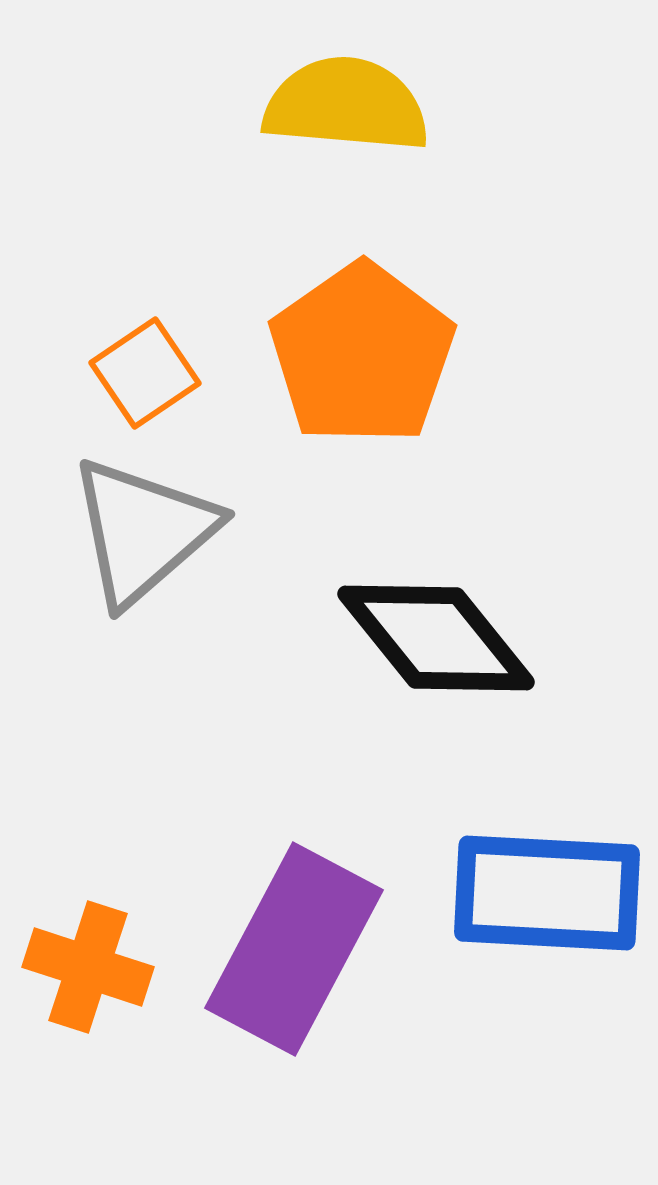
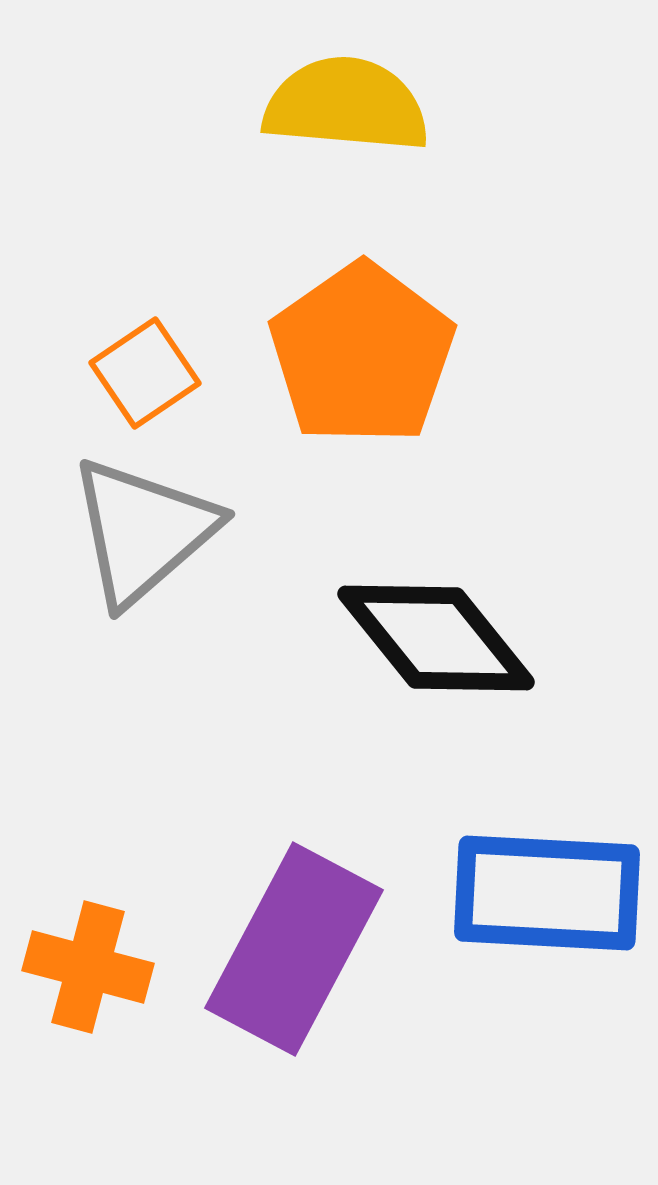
orange cross: rotated 3 degrees counterclockwise
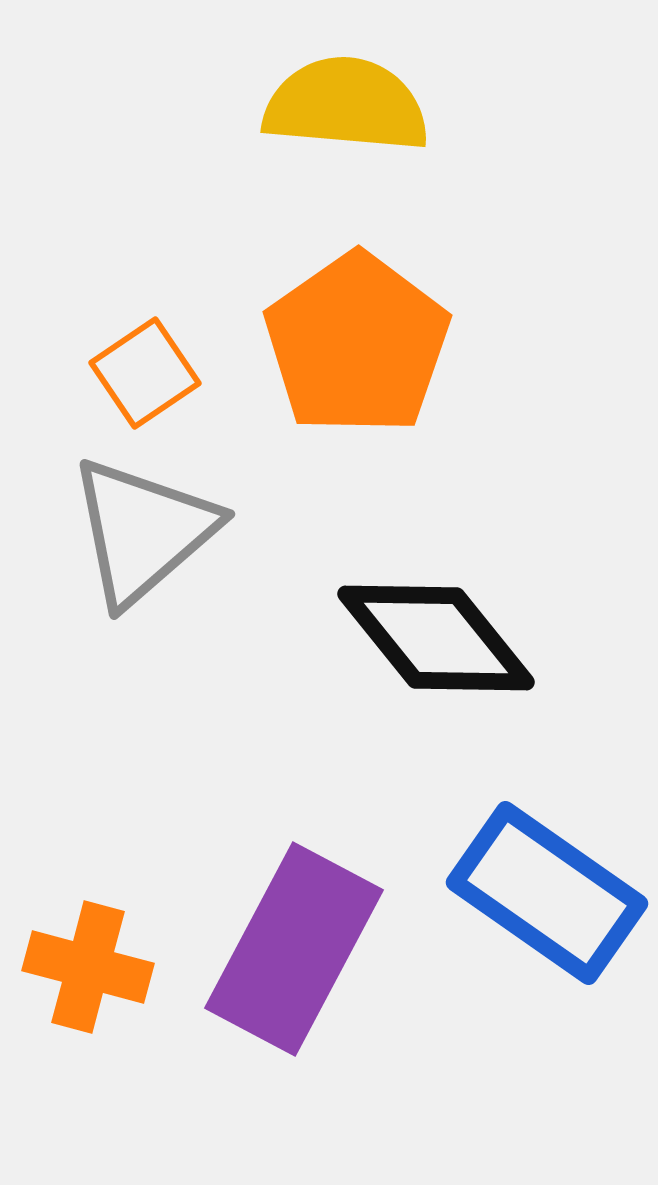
orange pentagon: moved 5 px left, 10 px up
blue rectangle: rotated 32 degrees clockwise
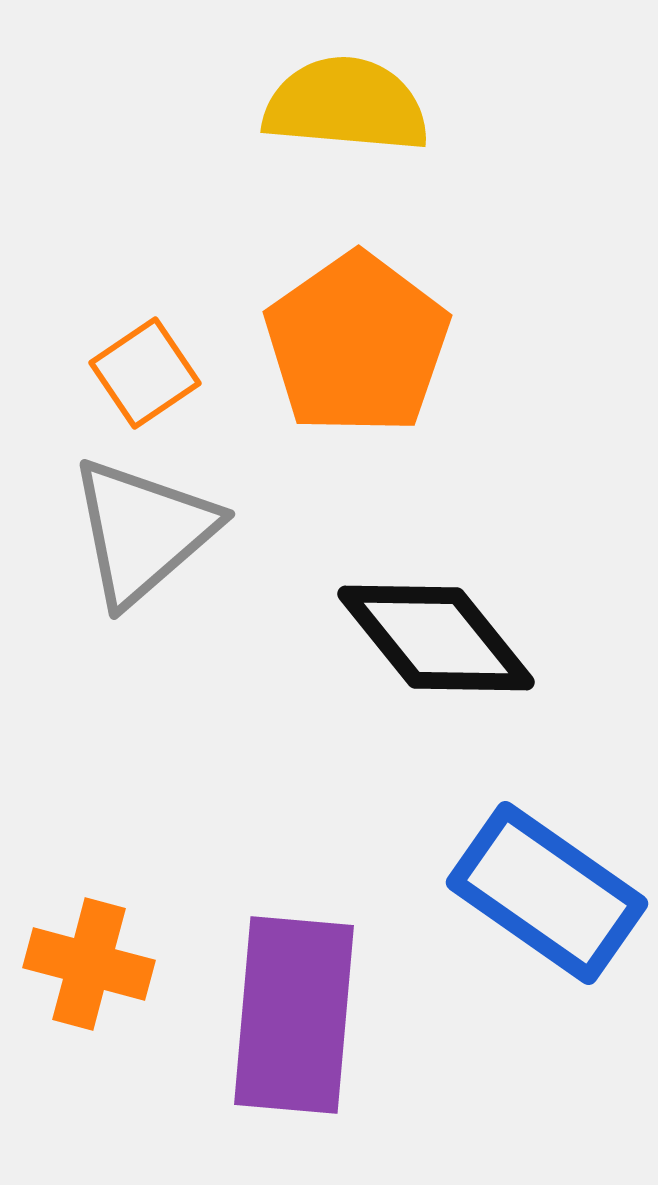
purple rectangle: moved 66 px down; rotated 23 degrees counterclockwise
orange cross: moved 1 px right, 3 px up
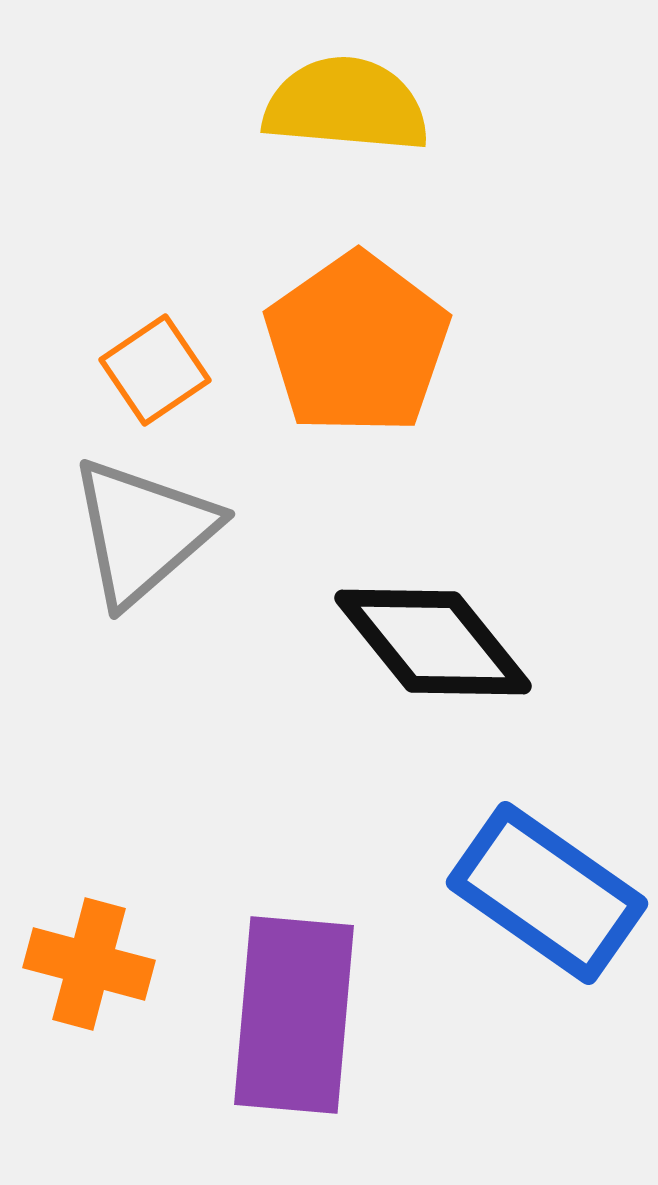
orange square: moved 10 px right, 3 px up
black diamond: moved 3 px left, 4 px down
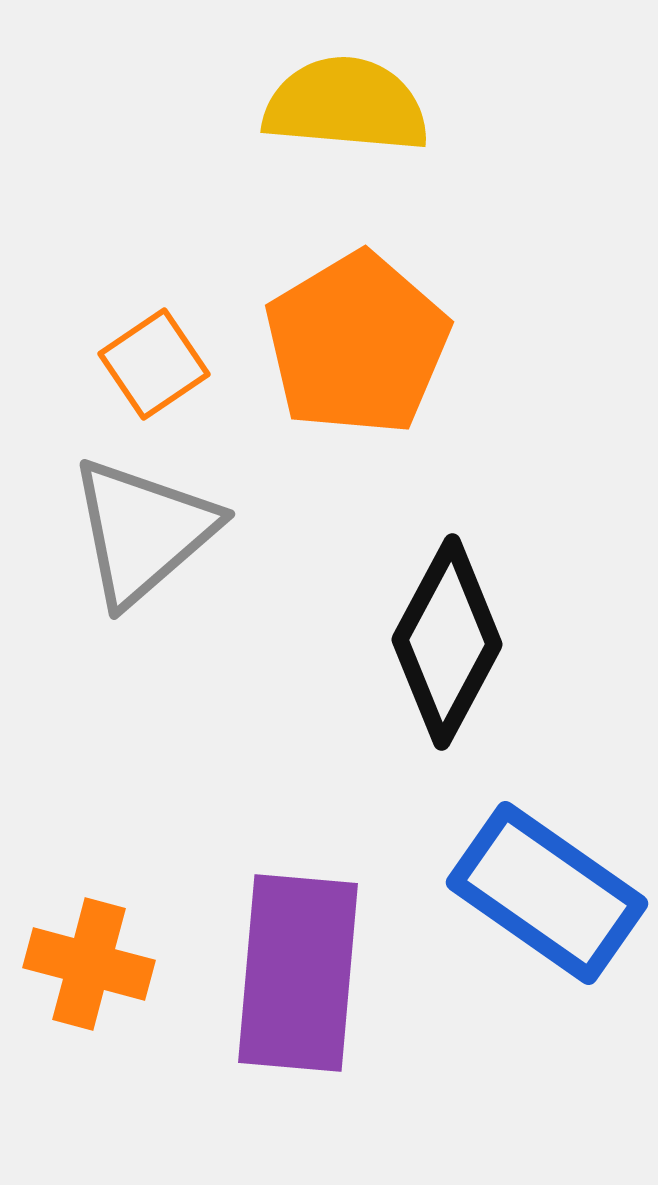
orange pentagon: rotated 4 degrees clockwise
orange square: moved 1 px left, 6 px up
black diamond: moved 14 px right; rotated 67 degrees clockwise
purple rectangle: moved 4 px right, 42 px up
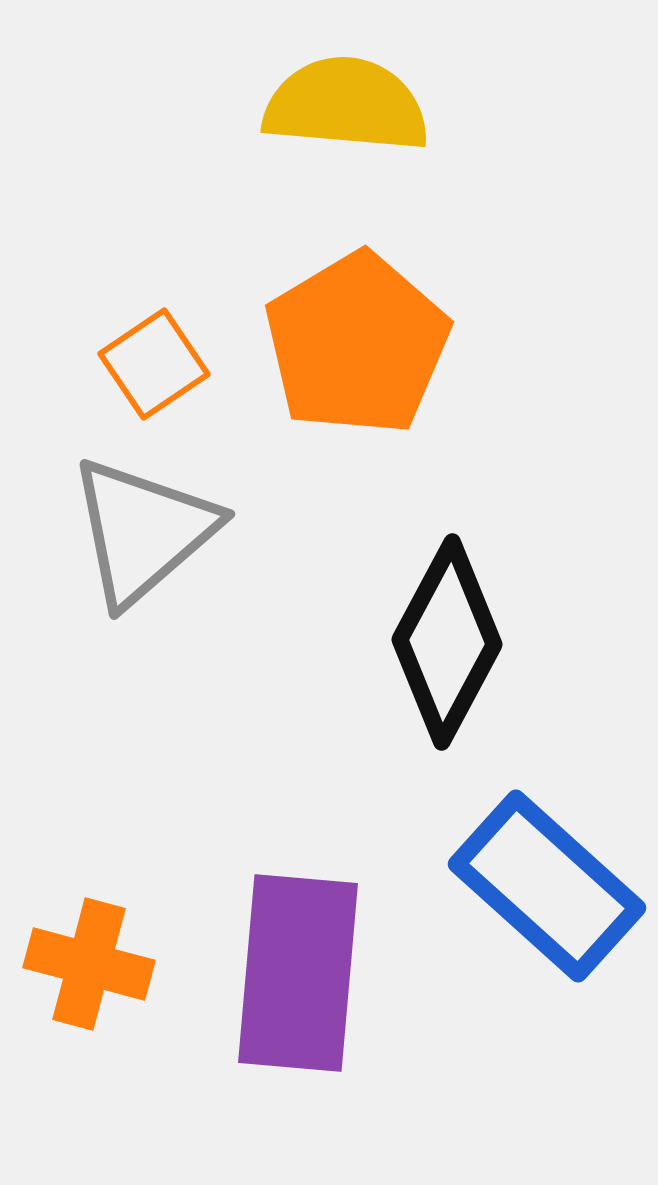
blue rectangle: moved 7 px up; rotated 7 degrees clockwise
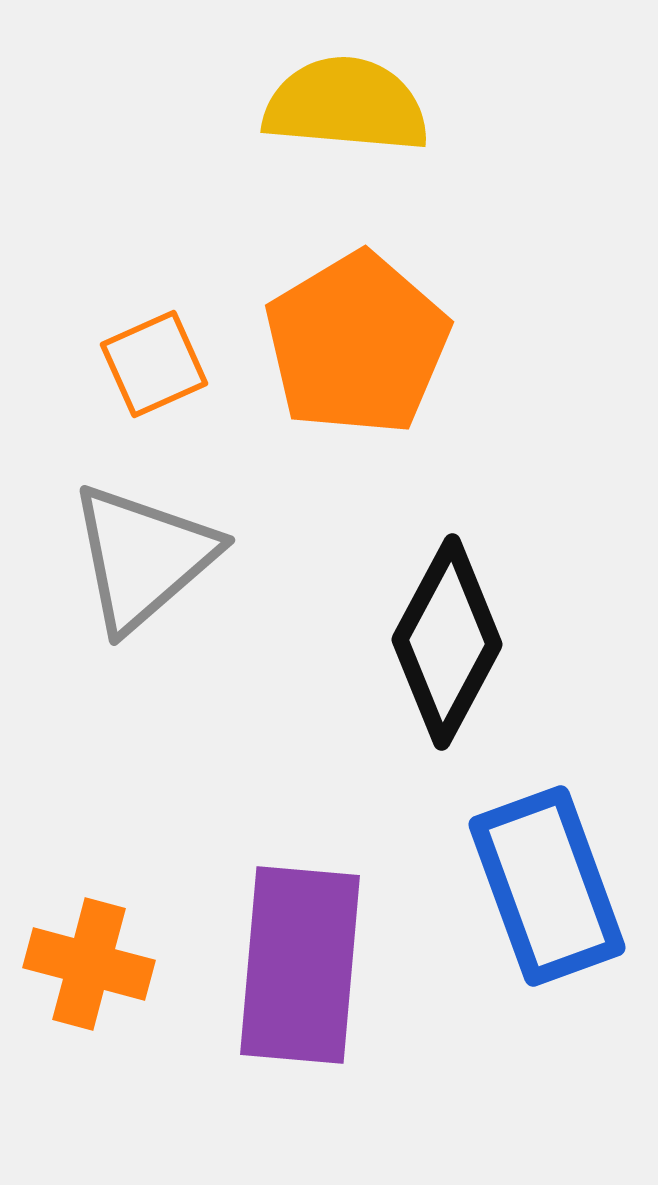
orange square: rotated 10 degrees clockwise
gray triangle: moved 26 px down
blue rectangle: rotated 28 degrees clockwise
purple rectangle: moved 2 px right, 8 px up
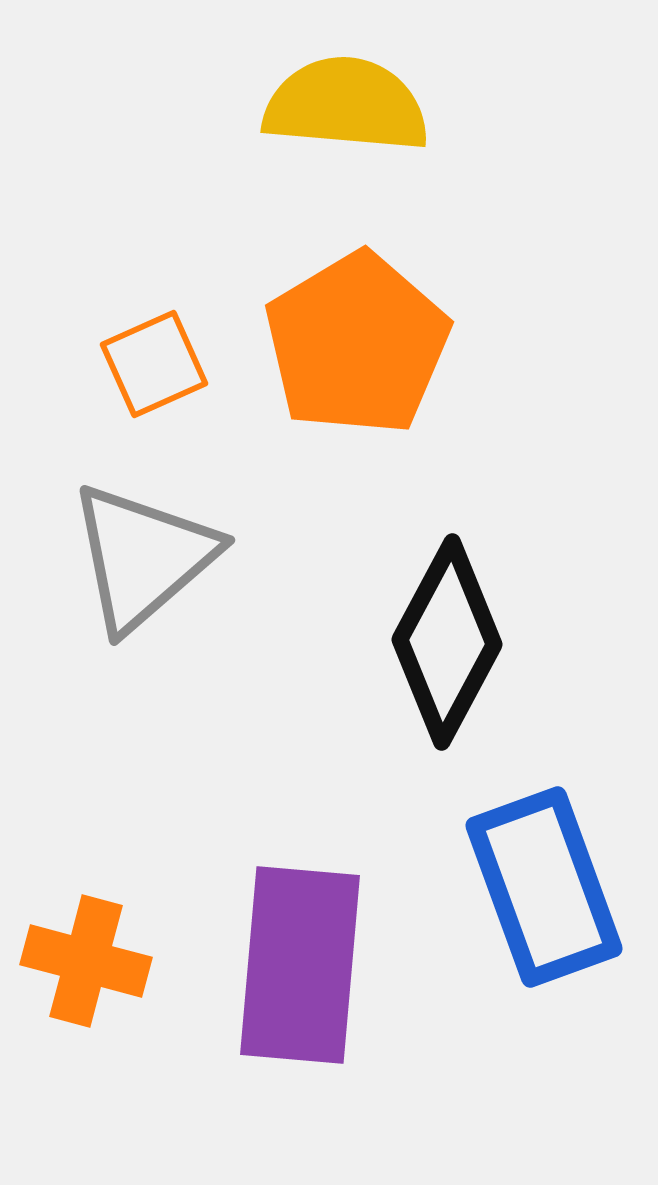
blue rectangle: moved 3 px left, 1 px down
orange cross: moved 3 px left, 3 px up
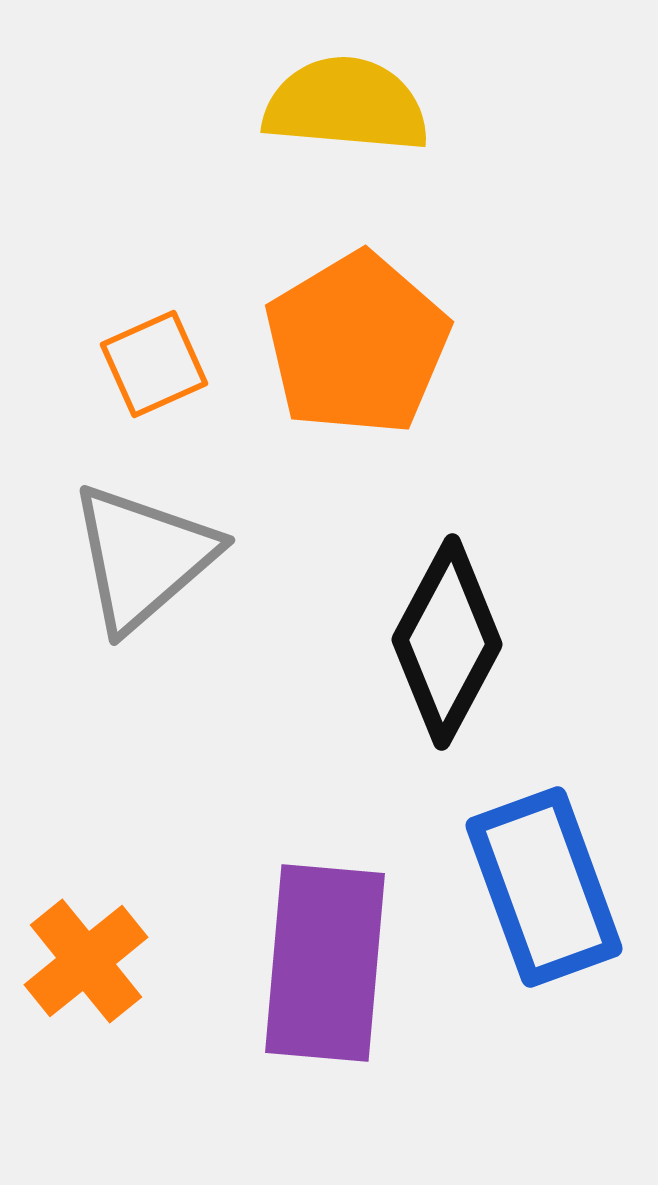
orange cross: rotated 36 degrees clockwise
purple rectangle: moved 25 px right, 2 px up
